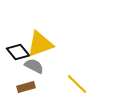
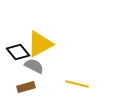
yellow triangle: rotated 8 degrees counterclockwise
yellow line: rotated 30 degrees counterclockwise
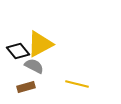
black diamond: moved 1 px up
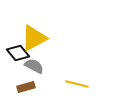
yellow triangle: moved 6 px left, 6 px up
black diamond: moved 2 px down
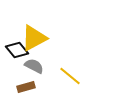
black diamond: moved 1 px left, 3 px up
yellow line: moved 7 px left, 8 px up; rotated 25 degrees clockwise
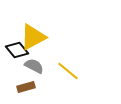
yellow triangle: moved 1 px left, 1 px up
yellow line: moved 2 px left, 5 px up
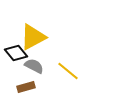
black diamond: moved 1 px left, 3 px down
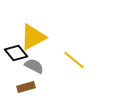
yellow line: moved 6 px right, 11 px up
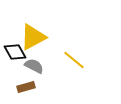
black diamond: moved 1 px left, 1 px up; rotated 10 degrees clockwise
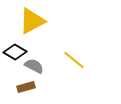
yellow triangle: moved 1 px left, 16 px up
black diamond: rotated 30 degrees counterclockwise
